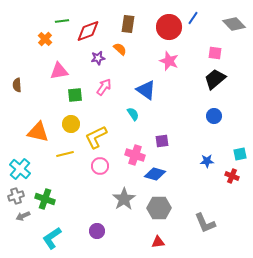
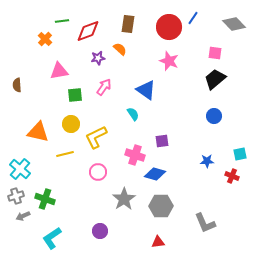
pink circle: moved 2 px left, 6 px down
gray hexagon: moved 2 px right, 2 px up
purple circle: moved 3 px right
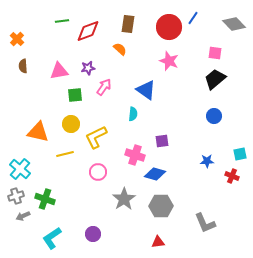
orange cross: moved 28 px left
purple star: moved 10 px left, 10 px down
brown semicircle: moved 6 px right, 19 px up
cyan semicircle: rotated 40 degrees clockwise
purple circle: moved 7 px left, 3 px down
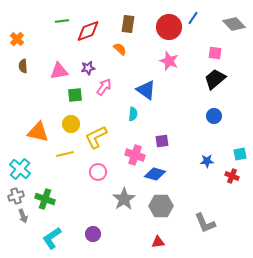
gray arrow: rotated 88 degrees counterclockwise
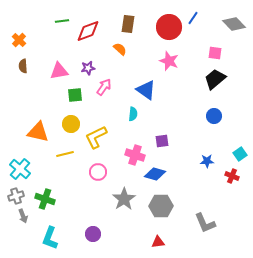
orange cross: moved 2 px right, 1 px down
cyan square: rotated 24 degrees counterclockwise
cyan L-shape: moved 2 px left; rotated 35 degrees counterclockwise
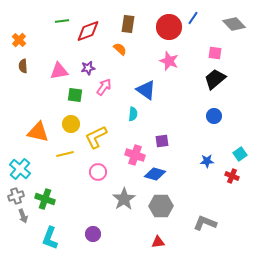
green square: rotated 14 degrees clockwise
gray L-shape: rotated 135 degrees clockwise
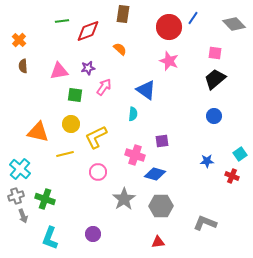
brown rectangle: moved 5 px left, 10 px up
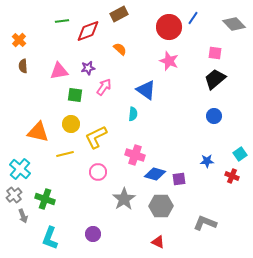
brown rectangle: moved 4 px left; rotated 54 degrees clockwise
purple square: moved 17 px right, 38 px down
gray cross: moved 2 px left, 1 px up; rotated 21 degrees counterclockwise
red triangle: rotated 32 degrees clockwise
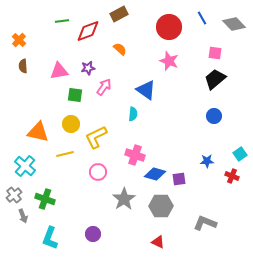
blue line: moved 9 px right; rotated 64 degrees counterclockwise
cyan cross: moved 5 px right, 3 px up
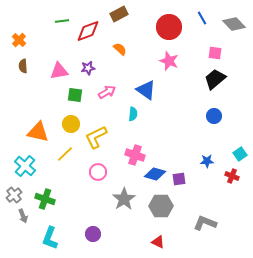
pink arrow: moved 3 px right, 5 px down; rotated 24 degrees clockwise
yellow line: rotated 30 degrees counterclockwise
